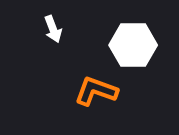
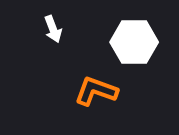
white hexagon: moved 1 px right, 3 px up
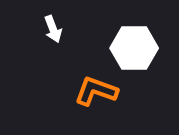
white hexagon: moved 6 px down
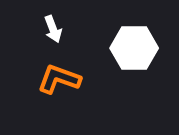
orange L-shape: moved 37 px left, 12 px up
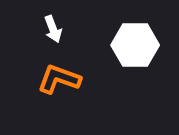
white hexagon: moved 1 px right, 3 px up
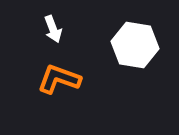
white hexagon: rotated 9 degrees clockwise
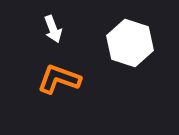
white hexagon: moved 5 px left, 2 px up; rotated 9 degrees clockwise
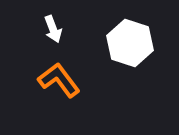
orange L-shape: moved 1 px down; rotated 33 degrees clockwise
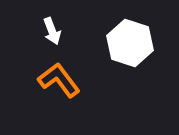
white arrow: moved 1 px left, 2 px down
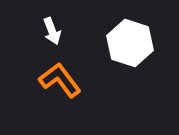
orange L-shape: moved 1 px right
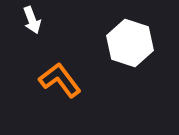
white arrow: moved 20 px left, 11 px up
